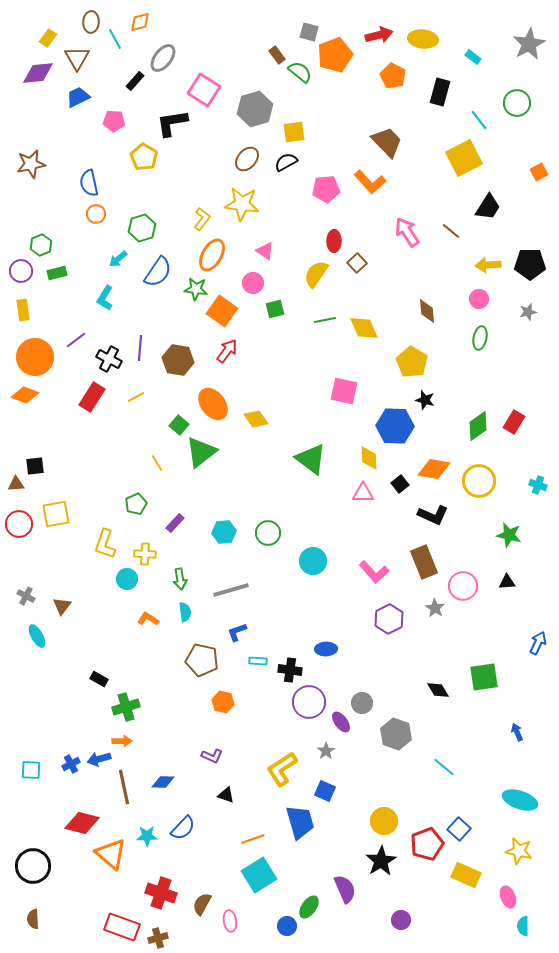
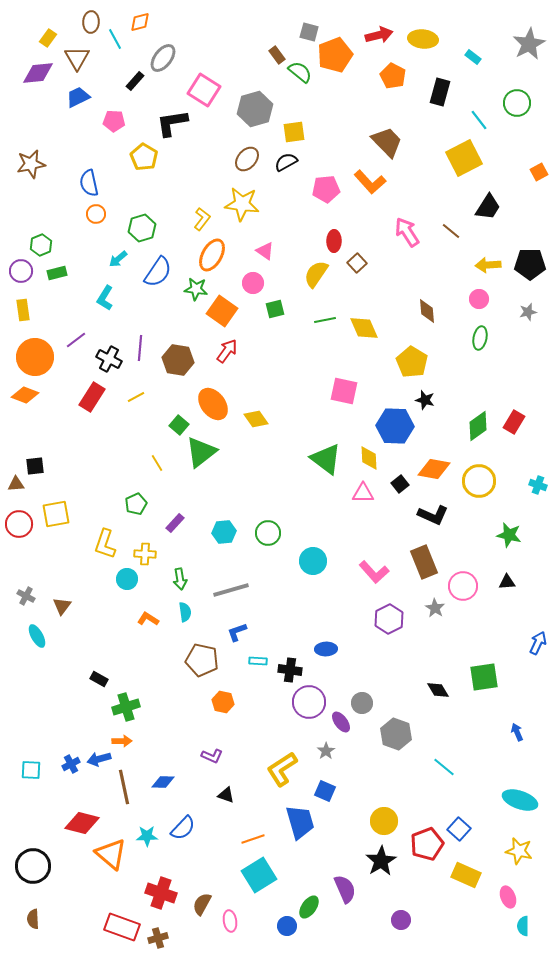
green triangle at (311, 459): moved 15 px right
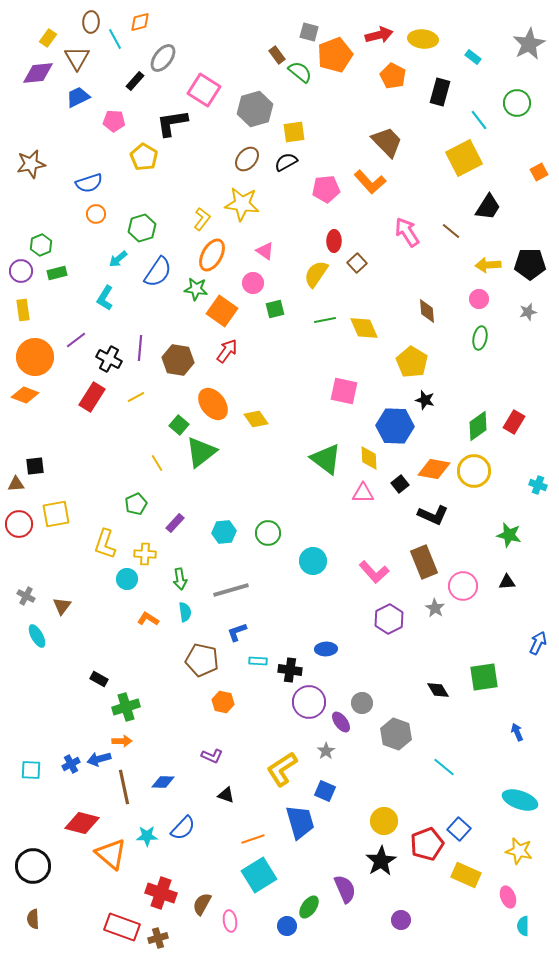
blue semicircle at (89, 183): rotated 96 degrees counterclockwise
yellow circle at (479, 481): moved 5 px left, 10 px up
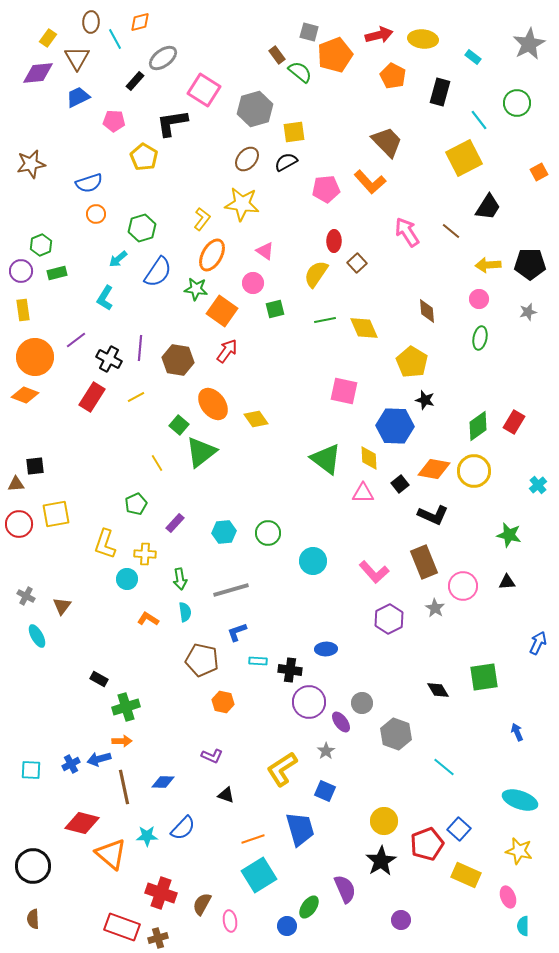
gray ellipse at (163, 58): rotated 16 degrees clockwise
cyan cross at (538, 485): rotated 30 degrees clockwise
blue trapezoid at (300, 822): moved 7 px down
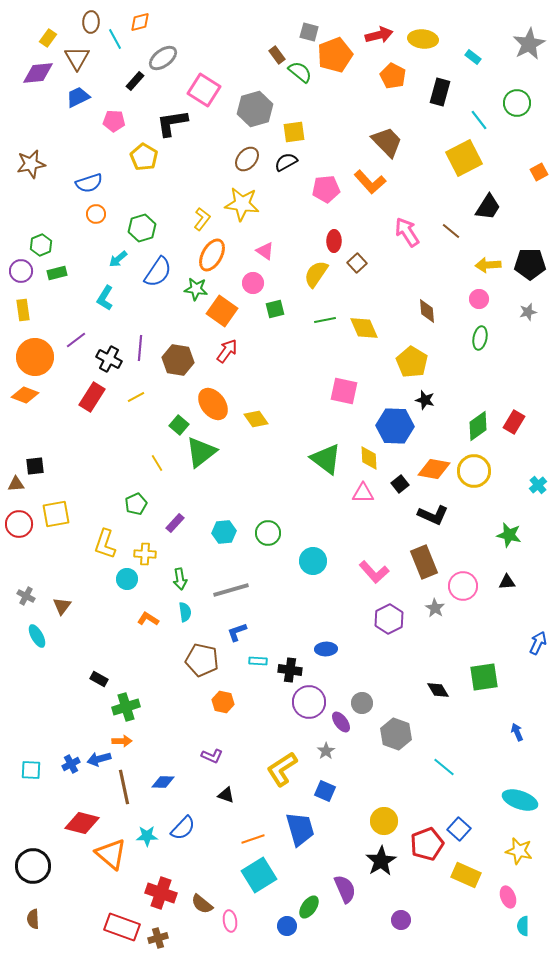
brown semicircle at (202, 904): rotated 80 degrees counterclockwise
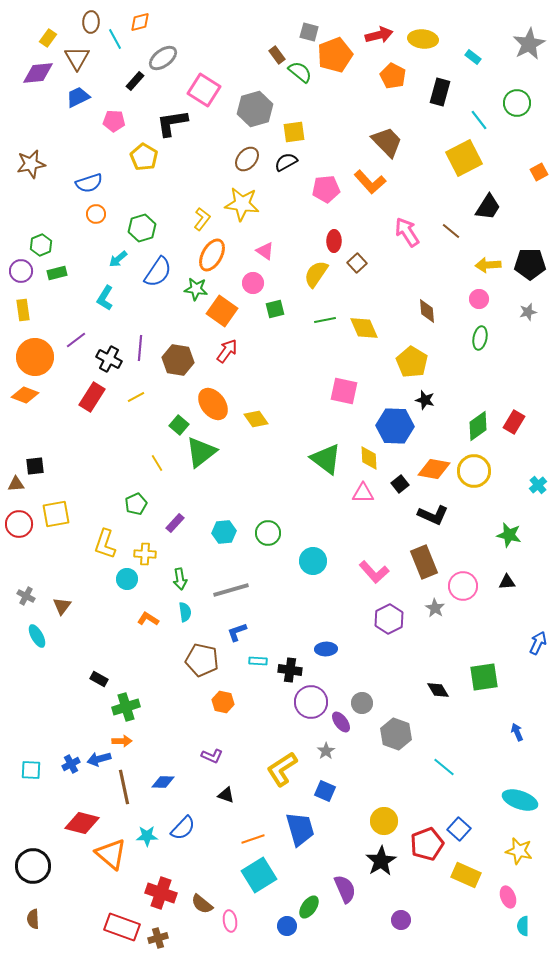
purple circle at (309, 702): moved 2 px right
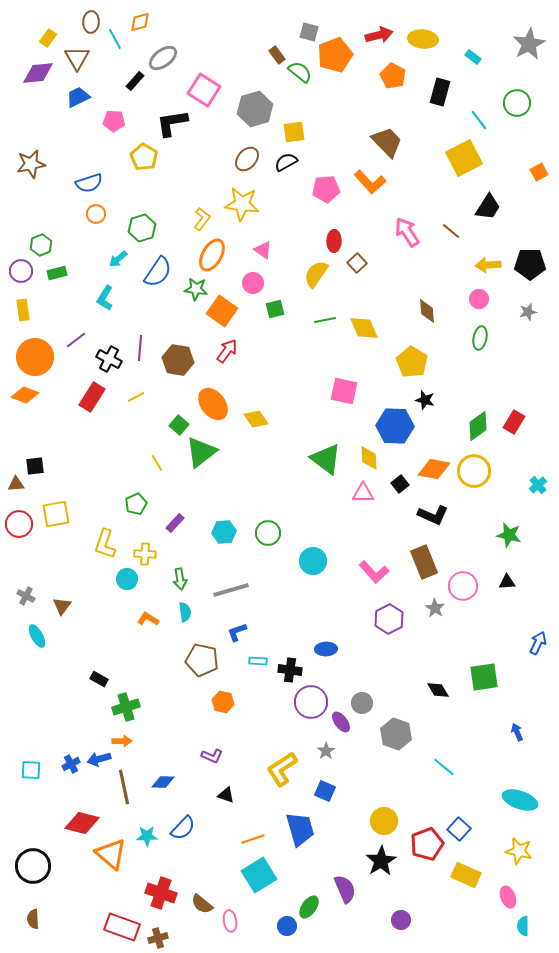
pink triangle at (265, 251): moved 2 px left, 1 px up
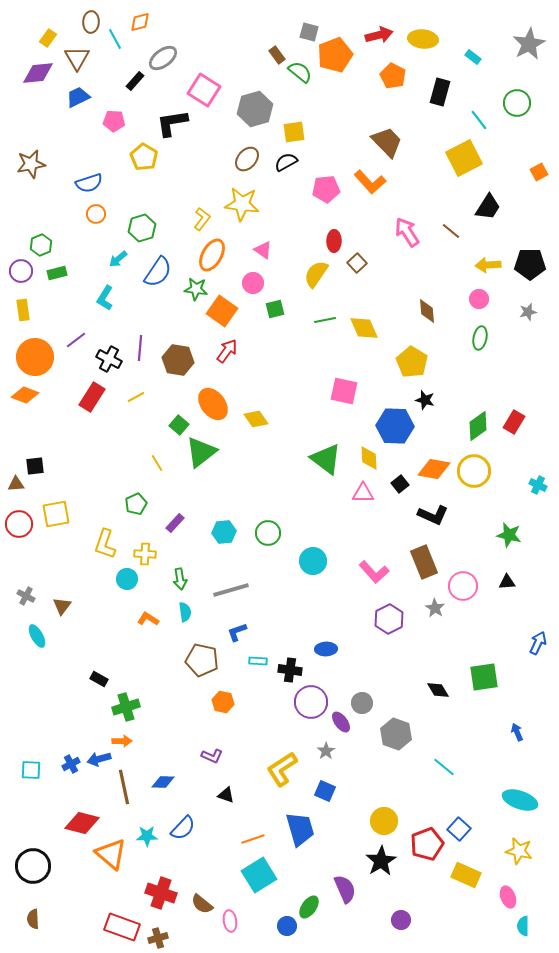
cyan cross at (538, 485): rotated 24 degrees counterclockwise
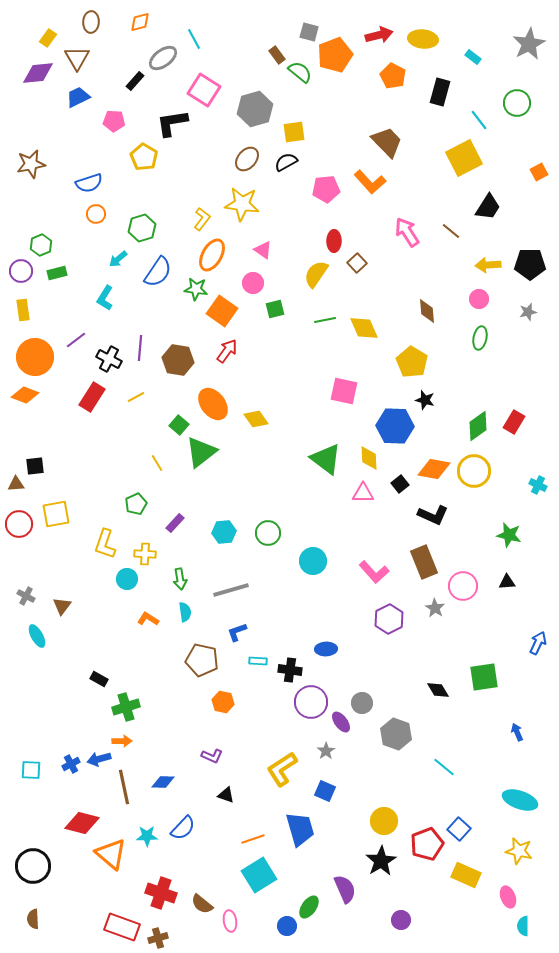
cyan line at (115, 39): moved 79 px right
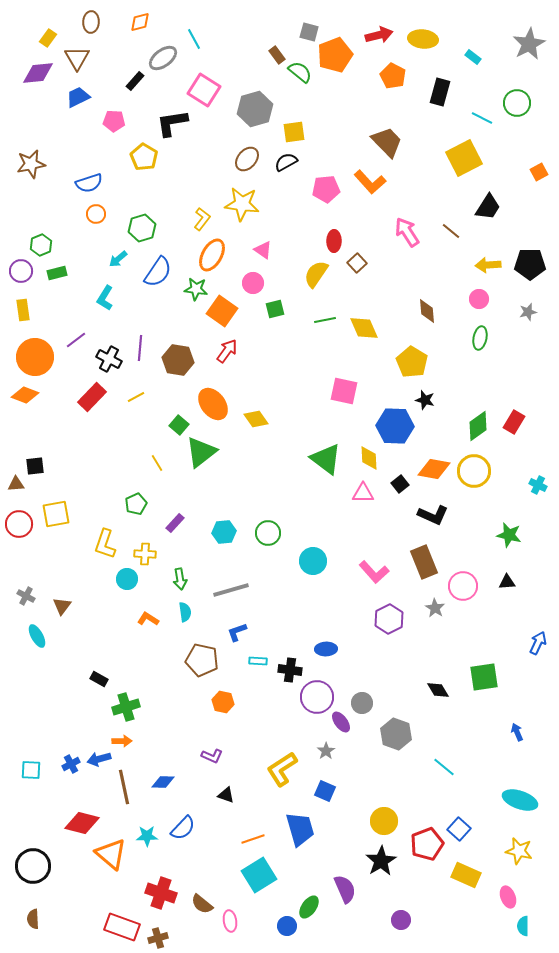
cyan line at (479, 120): moved 3 px right, 2 px up; rotated 25 degrees counterclockwise
red rectangle at (92, 397): rotated 12 degrees clockwise
purple circle at (311, 702): moved 6 px right, 5 px up
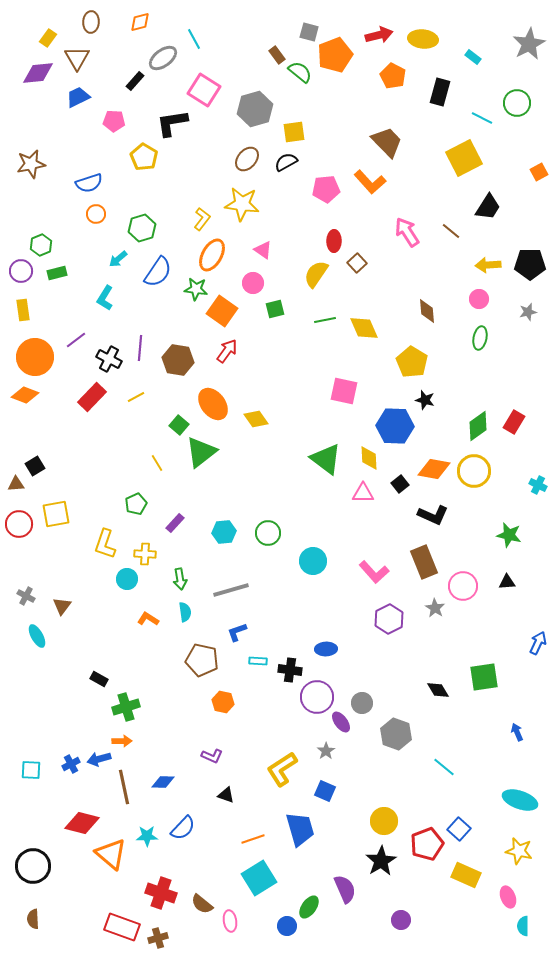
black square at (35, 466): rotated 24 degrees counterclockwise
cyan square at (259, 875): moved 3 px down
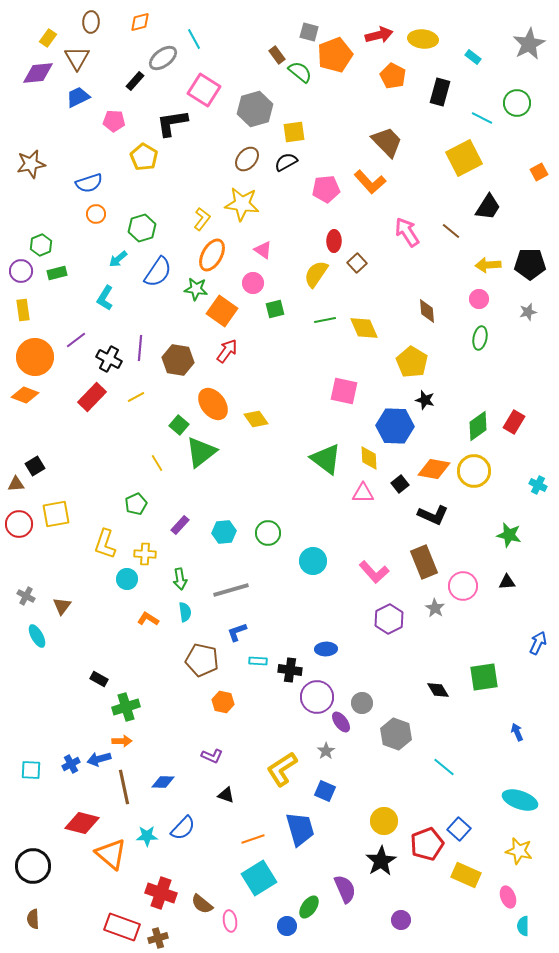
purple rectangle at (175, 523): moved 5 px right, 2 px down
